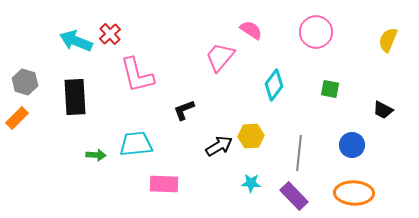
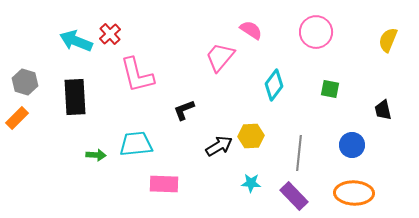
black trapezoid: rotated 50 degrees clockwise
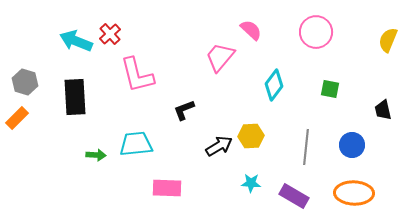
pink semicircle: rotated 10 degrees clockwise
gray line: moved 7 px right, 6 px up
pink rectangle: moved 3 px right, 4 px down
purple rectangle: rotated 16 degrees counterclockwise
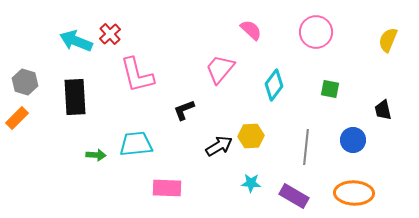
pink trapezoid: moved 12 px down
blue circle: moved 1 px right, 5 px up
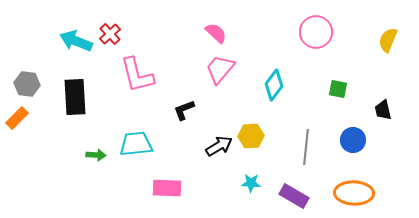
pink semicircle: moved 35 px left, 3 px down
gray hexagon: moved 2 px right, 2 px down; rotated 10 degrees counterclockwise
green square: moved 8 px right
